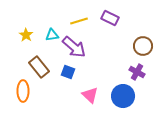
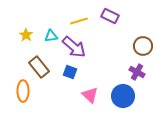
purple rectangle: moved 2 px up
cyan triangle: moved 1 px left, 1 px down
blue square: moved 2 px right
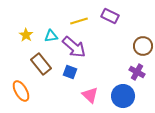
brown rectangle: moved 2 px right, 3 px up
orange ellipse: moved 2 px left; rotated 30 degrees counterclockwise
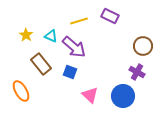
cyan triangle: rotated 32 degrees clockwise
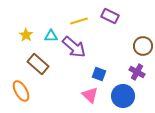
cyan triangle: rotated 24 degrees counterclockwise
brown rectangle: moved 3 px left; rotated 10 degrees counterclockwise
blue square: moved 29 px right, 2 px down
